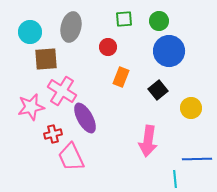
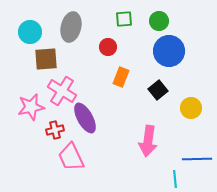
red cross: moved 2 px right, 4 px up
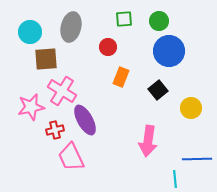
purple ellipse: moved 2 px down
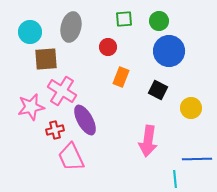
black square: rotated 24 degrees counterclockwise
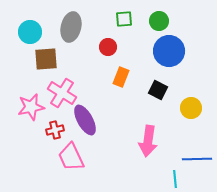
pink cross: moved 2 px down
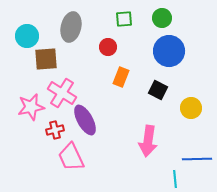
green circle: moved 3 px right, 3 px up
cyan circle: moved 3 px left, 4 px down
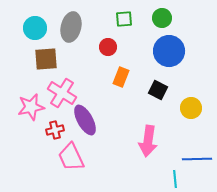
cyan circle: moved 8 px right, 8 px up
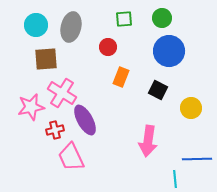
cyan circle: moved 1 px right, 3 px up
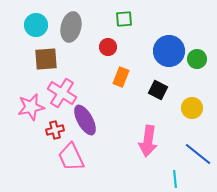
green circle: moved 35 px right, 41 px down
yellow circle: moved 1 px right
blue line: moved 1 px right, 5 px up; rotated 40 degrees clockwise
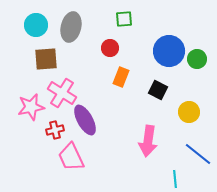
red circle: moved 2 px right, 1 px down
yellow circle: moved 3 px left, 4 px down
